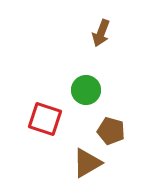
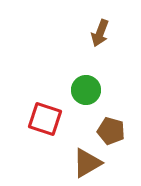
brown arrow: moved 1 px left
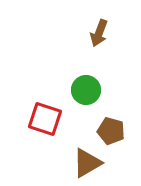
brown arrow: moved 1 px left
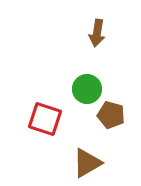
brown arrow: moved 2 px left; rotated 12 degrees counterclockwise
green circle: moved 1 px right, 1 px up
brown pentagon: moved 16 px up
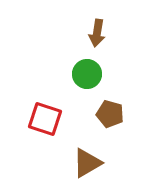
green circle: moved 15 px up
brown pentagon: moved 1 px left, 1 px up
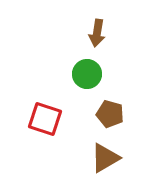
brown triangle: moved 18 px right, 5 px up
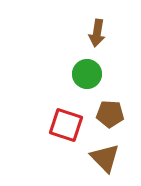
brown pentagon: rotated 12 degrees counterclockwise
red square: moved 21 px right, 6 px down
brown triangle: rotated 44 degrees counterclockwise
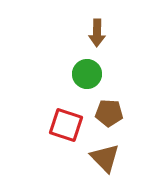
brown arrow: rotated 8 degrees counterclockwise
brown pentagon: moved 1 px left, 1 px up
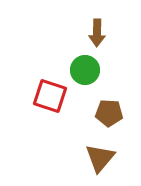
green circle: moved 2 px left, 4 px up
red square: moved 16 px left, 29 px up
brown triangle: moved 5 px left; rotated 24 degrees clockwise
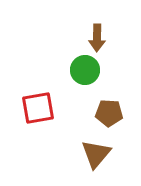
brown arrow: moved 5 px down
red square: moved 12 px left, 12 px down; rotated 28 degrees counterclockwise
brown triangle: moved 4 px left, 4 px up
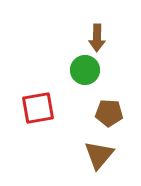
brown triangle: moved 3 px right, 1 px down
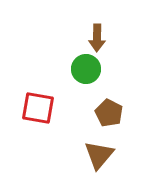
green circle: moved 1 px right, 1 px up
red square: rotated 20 degrees clockwise
brown pentagon: rotated 24 degrees clockwise
